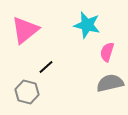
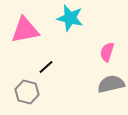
cyan star: moved 17 px left, 7 px up
pink triangle: rotated 28 degrees clockwise
gray semicircle: moved 1 px right, 1 px down
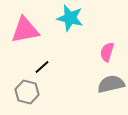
black line: moved 4 px left
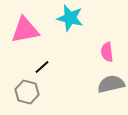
pink semicircle: rotated 24 degrees counterclockwise
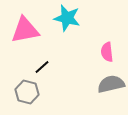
cyan star: moved 3 px left
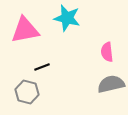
black line: rotated 21 degrees clockwise
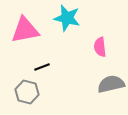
pink semicircle: moved 7 px left, 5 px up
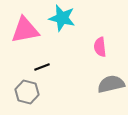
cyan star: moved 5 px left
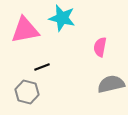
pink semicircle: rotated 18 degrees clockwise
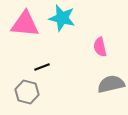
pink triangle: moved 6 px up; rotated 16 degrees clockwise
pink semicircle: rotated 24 degrees counterclockwise
